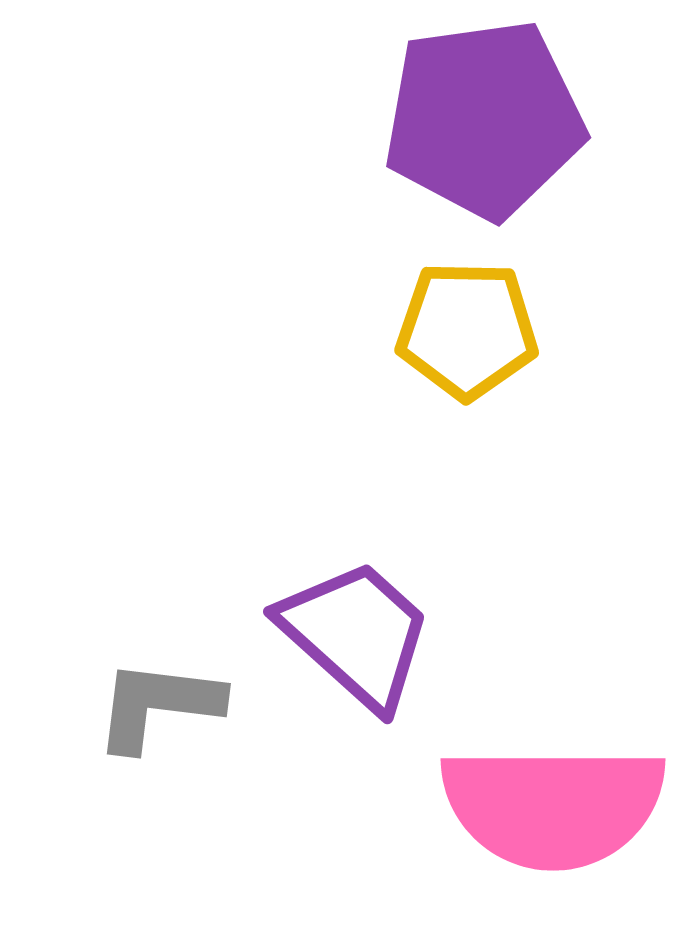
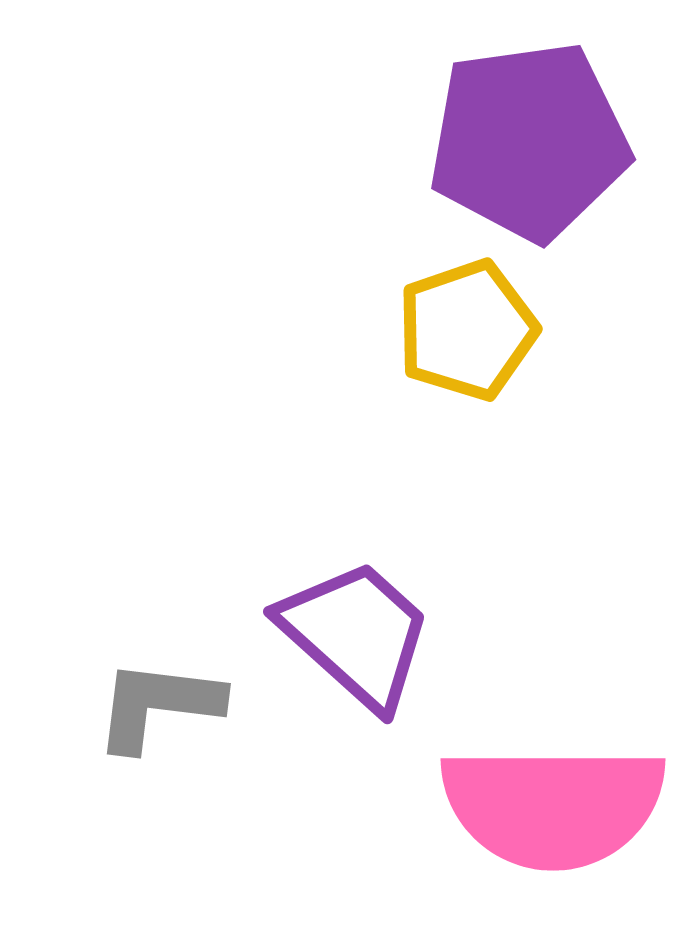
purple pentagon: moved 45 px right, 22 px down
yellow pentagon: rotated 20 degrees counterclockwise
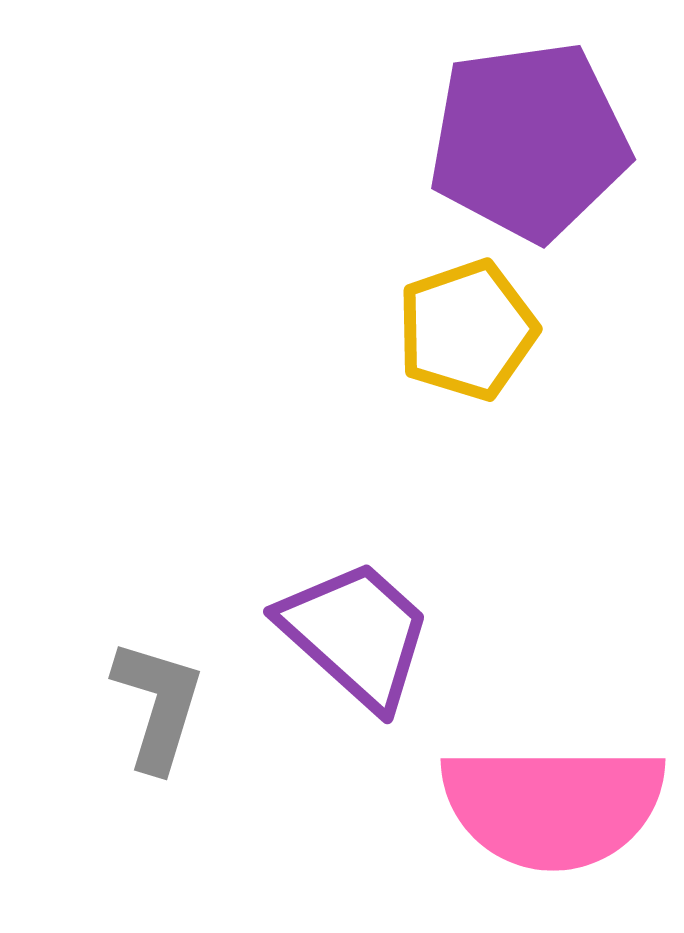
gray L-shape: rotated 100 degrees clockwise
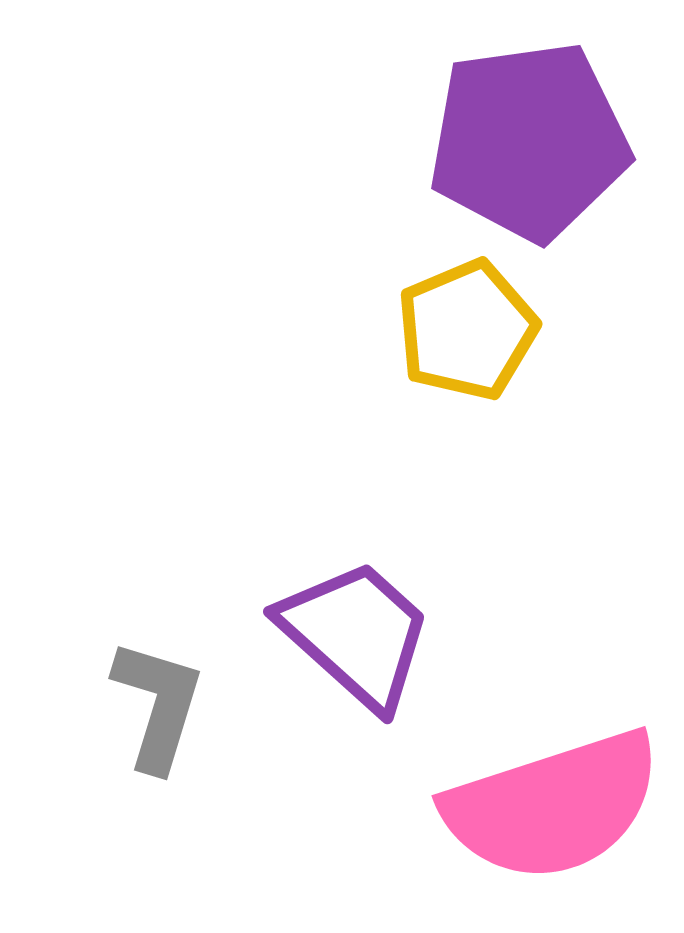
yellow pentagon: rotated 4 degrees counterclockwise
pink semicircle: rotated 18 degrees counterclockwise
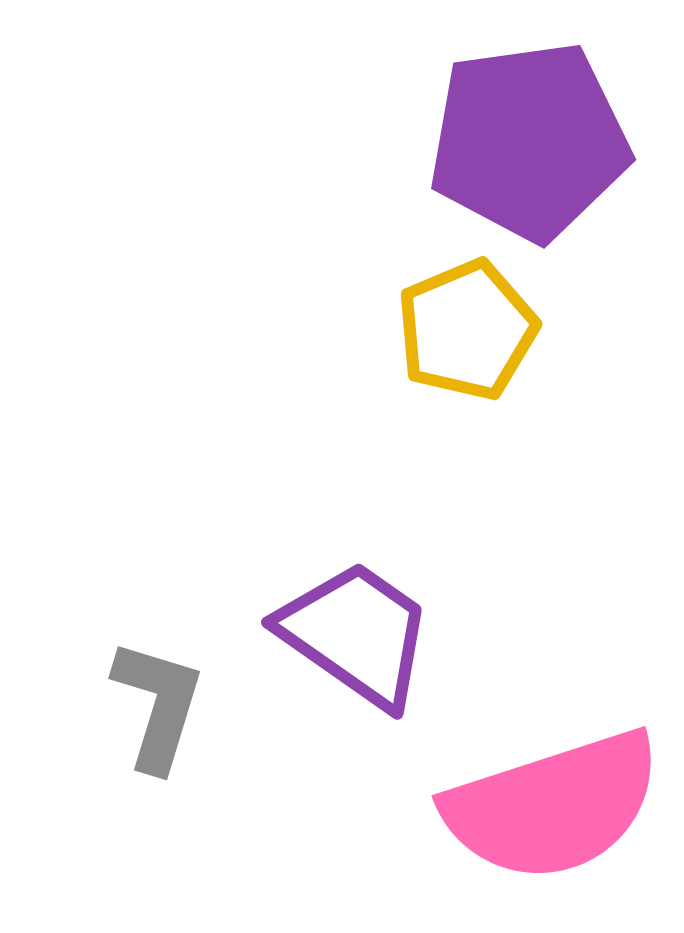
purple trapezoid: rotated 7 degrees counterclockwise
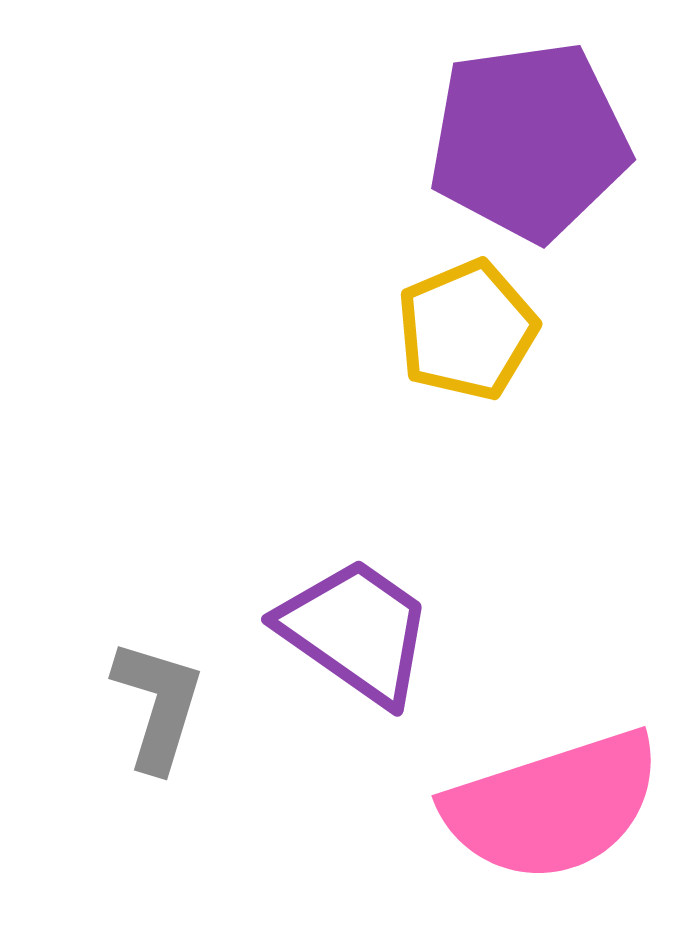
purple trapezoid: moved 3 px up
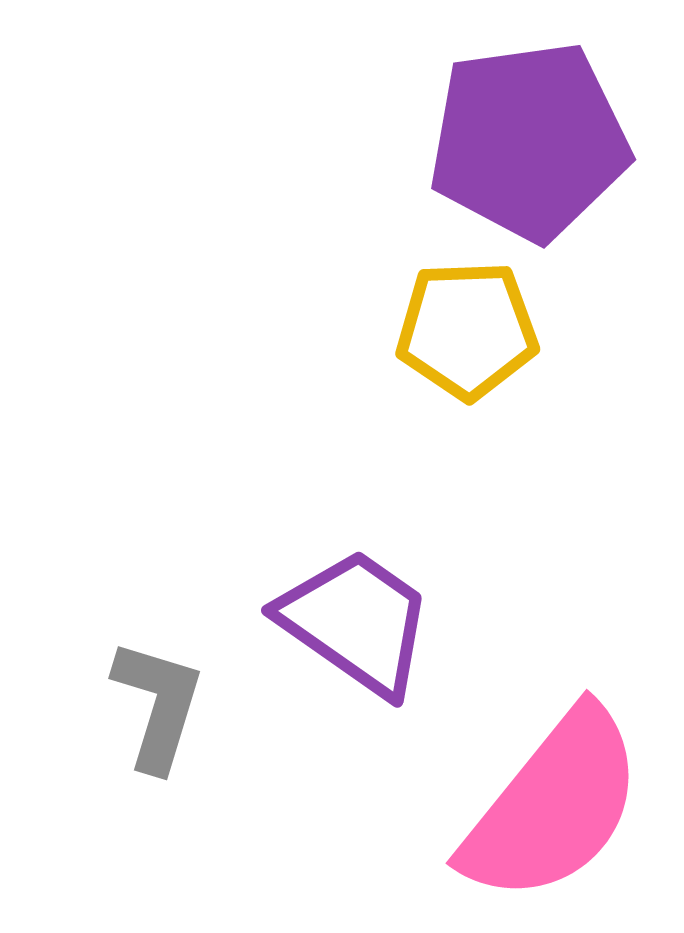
yellow pentagon: rotated 21 degrees clockwise
purple trapezoid: moved 9 px up
pink semicircle: rotated 33 degrees counterclockwise
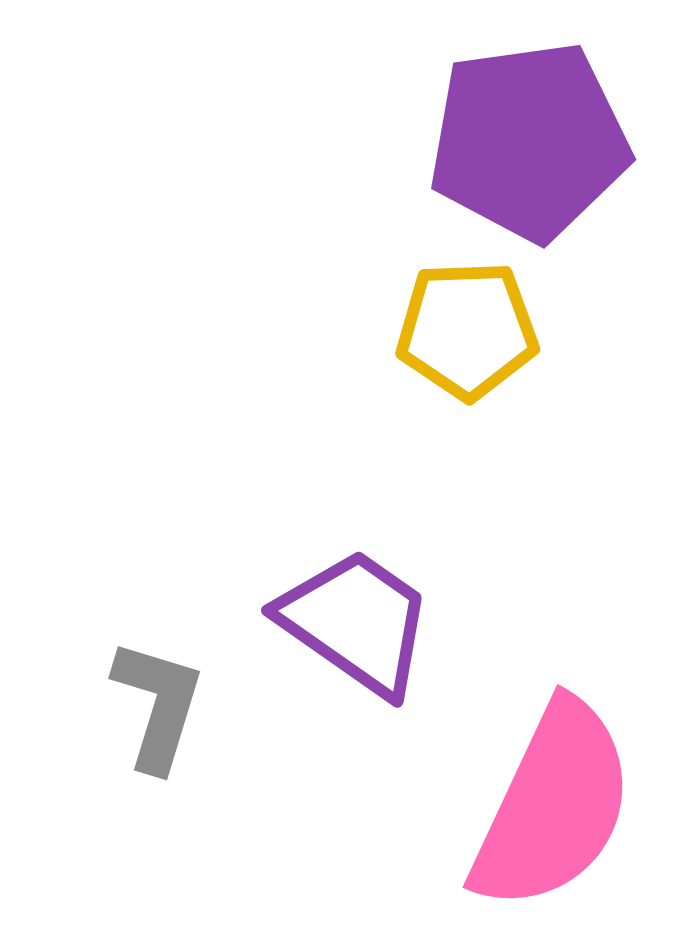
pink semicircle: rotated 14 degrees counterclockwise
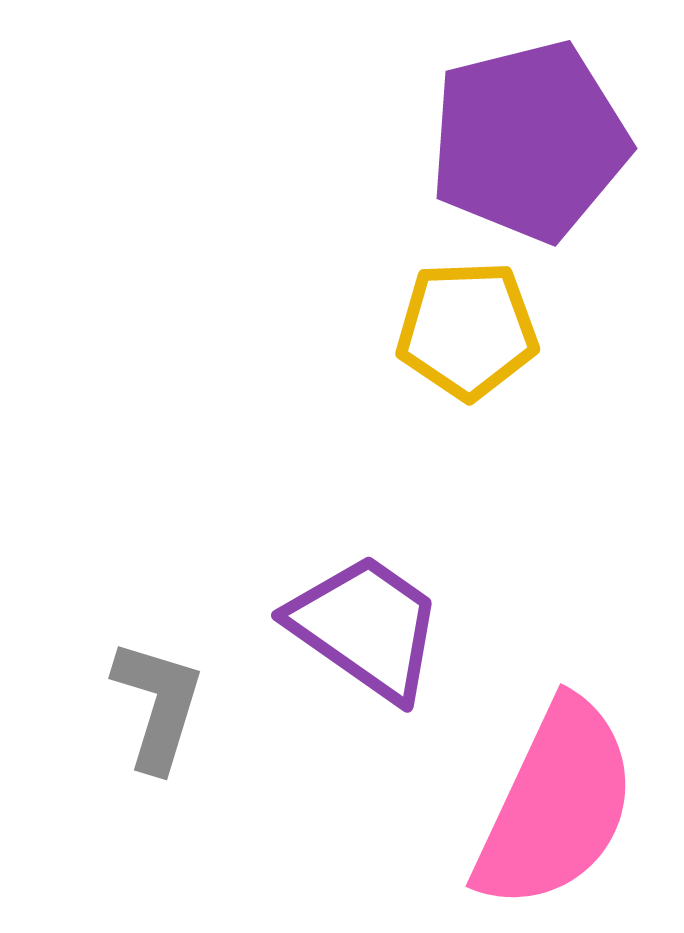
purple pentagon: rotated 6 degrees counterclockwise
purple trapezoid: moved 10 px right, 5 px down
pink semicircle: moved 3 px right, 1 px up
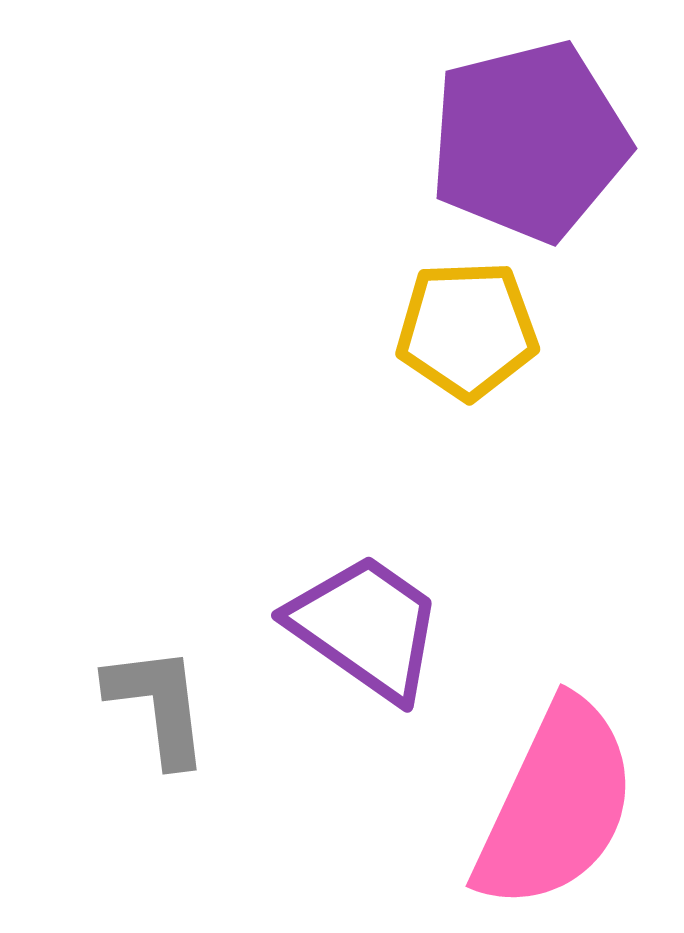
gray L-shape: rotated 24 degrees counterclockwise
